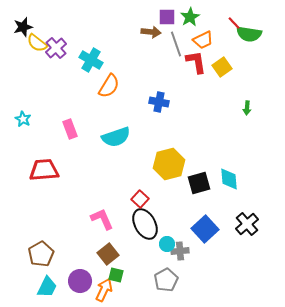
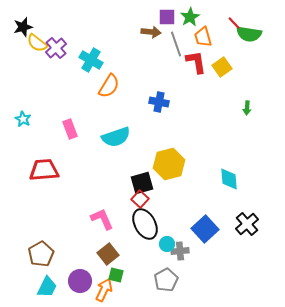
orange trapezoid: moved 3 px up; rotated 100 degrees clockwise
black square: moved 57 px left
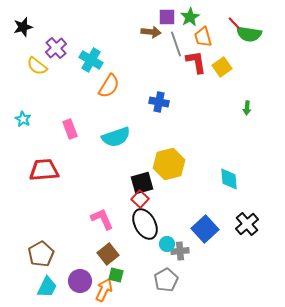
yellow semicircle: moved 23 px down
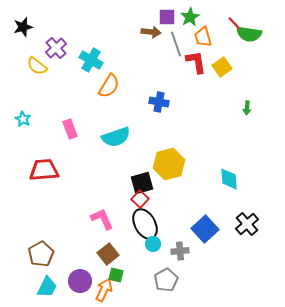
cyan circle: moved 14 px left
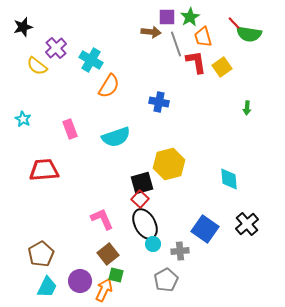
blue square: rotated 12 degrees counterclockwise
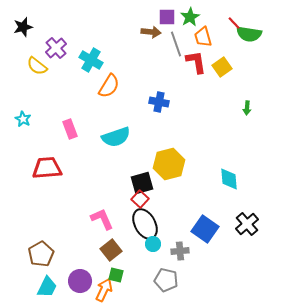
red trapezoid: moved 3 px right, 2 px up
brown square: moved 3 px right, 4 px up
gray pentagon: rotated 30 degrees counterclockwise
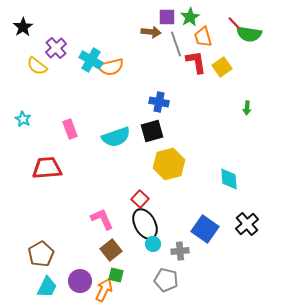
black star: rotated 18 degrees counterclockwise
orange semicircle: moved 2 px right, 19 px up; rotated 45 degrees clockwise
black square: moved 10 px right, 52 px up
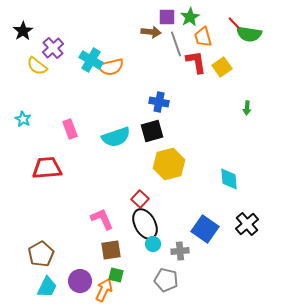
black star: moved 4 px down
purple cross: moved 3 px left
brown square: rotated 30 degrees clockwise
